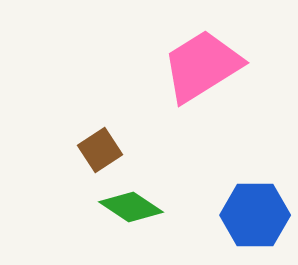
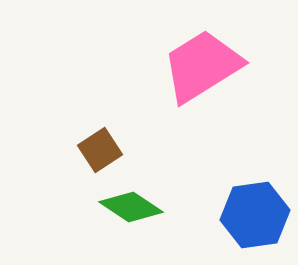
blue hexagon: rotated 8 degrees counterclockwise
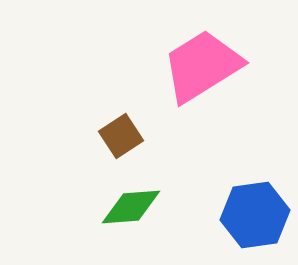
brown square: moved 21 px right, 14 px up
green diamond: rotated 38 degrees counterclockwise
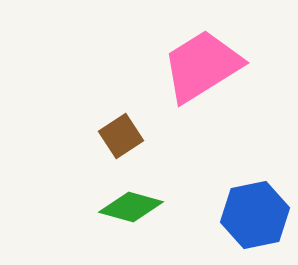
green diamond: rotated 20 degrees clockwise
blue hexagon: rotated 4 degrees counterclockwise
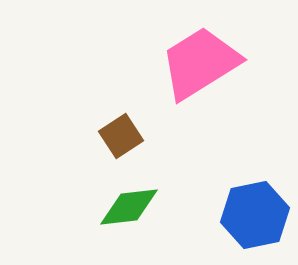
pink trapezoid: moved 2 px left, 3 px up
green diamond: moved 2 px left; rotated 22 degrees counterclockwise
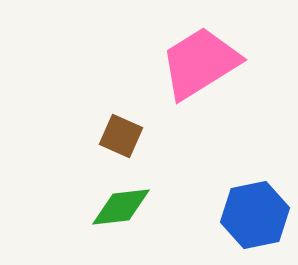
brown square: rotated 33 degrees counterclockwise
green diamond: moved 8 px left
